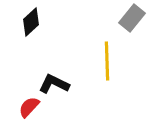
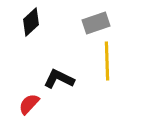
gray rectangle: moved 36 px left, 5 px down; rotated 32 degrees clockwise
black L-shape: moved 5 px right, 5 px up
red semicircle: moved 3 px up
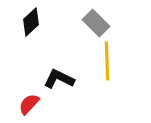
gray rectangle: rotated 64 degrees clockwise
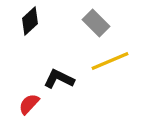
black diamond: moved 1 px left, 1 px up
yellow line: moved 3 px right; rotated 69 degrees clockwise
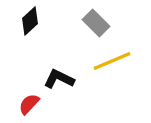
yellow line: moved 2 px right
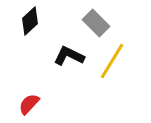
yellow line: rotated 36 degrees counterclockwise
black L-shape: moved 10 px right, 23 px up
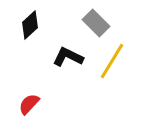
black diamond: moved 4 px down
black L-shape: moved 1 px left, 1 px down
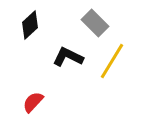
gray rectangle: moved 1 px left
red semicircle: moved 4 px right, 2 px up
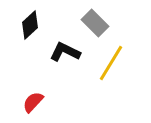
black L-shape: moved 3 px left, 5 px up
yellow line: moved 1 px left, 2 px down
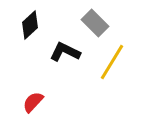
yellow line: moved 1 px right, 1 px up
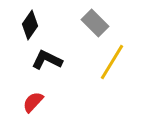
black diamond: rotated 12 degrees counterclockwise
black L-shape: moved 18 px left, 8 px down
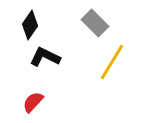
black L-shape: moved 2 px left, 3 px up
